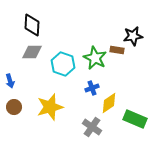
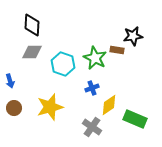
yellow diamond: moved 2 px down
brown circle: moved 1 px down
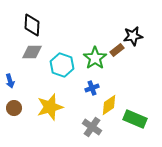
brown rectangle: rotated 48 degrees counterclockwise
green star: rotated 10 degrees clockwise
cyan hexagon: moved 1 px left, 1 px down
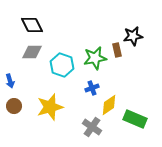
black diamond: rotated 30 degrees counterclockwise
brown rectangle: rotated 64 degrees counterclockwise
green star: rotated 25 degrees clockwise
brown circle: moved 2 px up
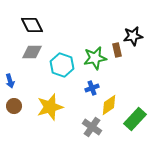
green rectangle: rotated 70 degrees counterclockwise
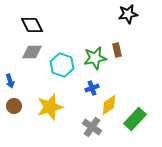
black star: moved 5 px left, 22 px up
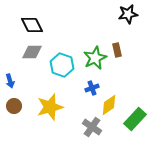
green star: rotated 15 degrees counterclockwise
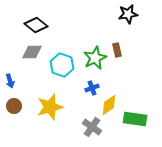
black diamond: moved 4 px right; rotated 25 degrees counterclockwise
green rectangle: rotated 55 degrees clockwise
